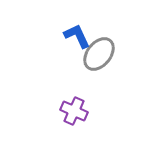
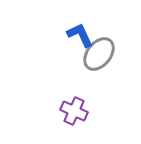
blue L-shape: moved 3 px right, 1 px up
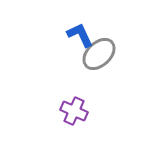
gray ellipse: rotated 8 degrees clockwise
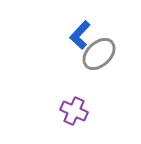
blue L-shape: rotated 112 degrees counterclockwise
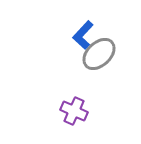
blue L-shape: moved 3 px right
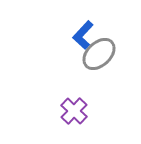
purple cross: rotated 20 degrees clockwise
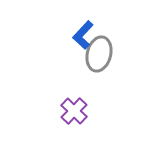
gray ellipse: rotated 32 degrees counterclockwise
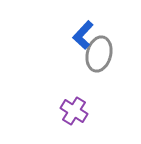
purple cross: rotated 12 degrees counterclockwise
